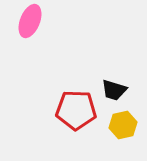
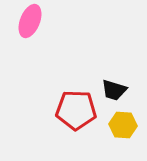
yellow hexagon: rotated 16 degrees clockwise
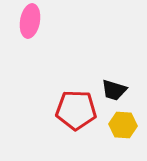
pink ellipse: rotated 12 degrees counterclockwise
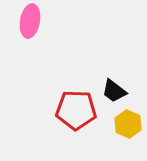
black trapezoid: moved 1 px down; rotated 20 degrees clockwise
yellow hexagon: moved 5 px right, 1 px up; rotated 20 degrees clockwise
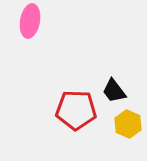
black trapezoid: rotated 16 degrees clockwise
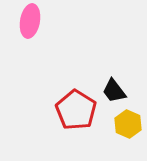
red pentagon: rotated 30 degrees clockwise
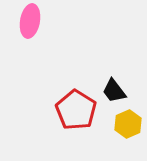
yellow hexagon: rotated 12 degrees clockwise
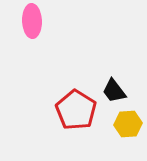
pink ellipse: moved 2 px right; rotated 12 degrees counterclockwise
yellow hexagon: rotated 20 degrees clockwise
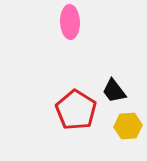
pink ellipse: moved 38 px right, 1 px down
yellow hexagon: moved 2 px down
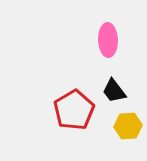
pink ellipse: moved 38 px right, 18 px down
red pentagon: moved 2 px left; rotated 9 degrees clockwise
